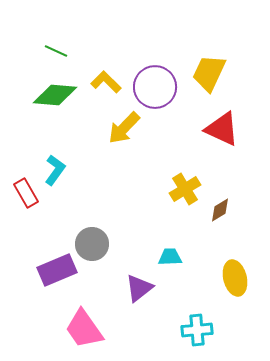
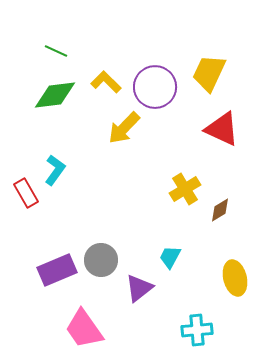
green diamond: rotated 12 degrees counterclockwise
gray circle: moved 9 px right, 16 px down
cyan trapezoid: rotated 60 degrees counterclockwise
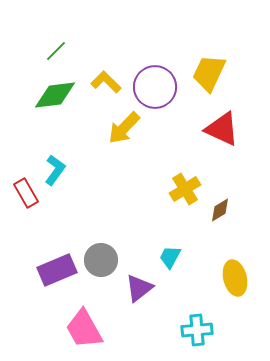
green line: rotated 70 degrees counterclockwise
pink trapezoid: rotated 6 degrees clockwise
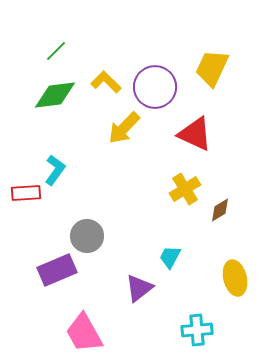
yellow trapezoid: moved 3 px right, 5 px up
red triangle: moved 27 px left, 5 px down
red rectangle: rotated 64 degrees counterclockwise
gray circle: moved 14 px left, 24 px up
pink trapezoid: moved 4 px down
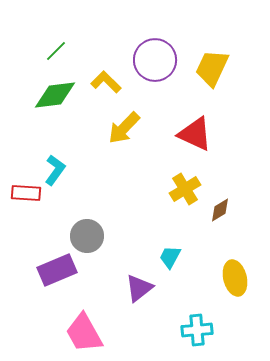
purple circle: moved 27 px up
red rectangle: rotated 8 degrees clockwise
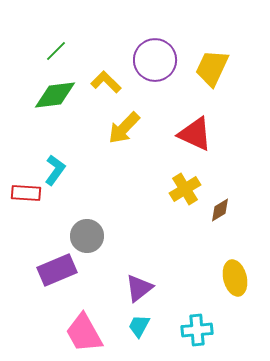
cyan trapezoid: moved 31 px left, 69 px down
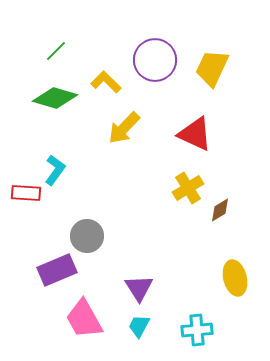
green diamond: moved 3 px down; rotated 24 degrees clockwise
yellow cross: moved 3 px right, 1 px up
purple triangle: rotated 24 degrees counterclockwise
pink trapezoid: moved 14 px up
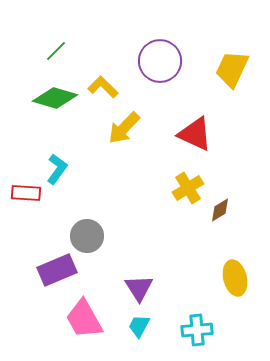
purple circle: moved 5 px right, 1 px down
yellow trapezoid: moved 20 px right, 1 px down
yellow L-shape: moved 3 px left, 5 px down
cyan L-shape: moved 2 px right, 1 px up
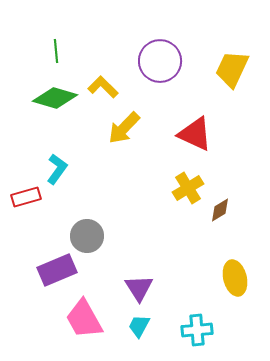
green line: rotated 50 degrees counterclockwise
red rectangle: moved 4 px down; rotated 20 degrees counterclockwise
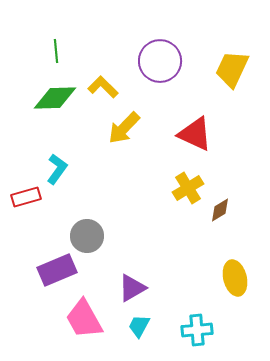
green diamond: rotated 18 degrees counterclockwise
purple triangle: moved 7 px left; rotated 32 degrees clockwise
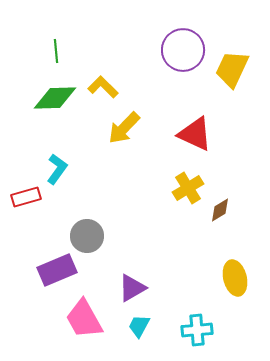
purple circle: moved 23 px right, 11 px up
